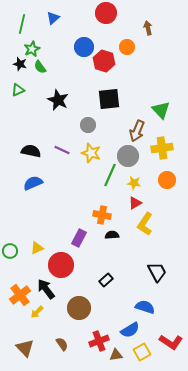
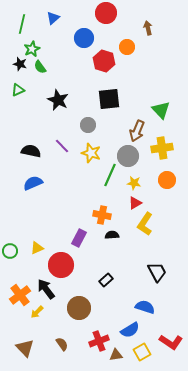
blue circle at (84, 47): moved 9 px up
purple line at (62, 150): moved 4 px up; rotated 21 degrees clockwise
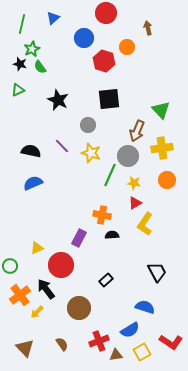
green circle at (10, 251): moved 15 px down
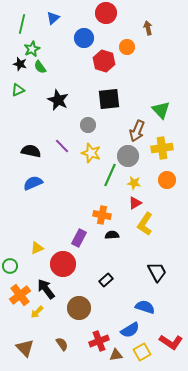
red circle at (61, 265): moved 2 px right, 1 px up
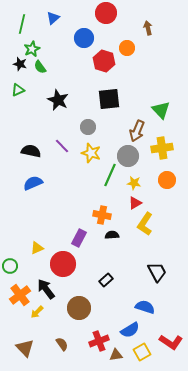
orange circle at (127, 47): moved 1 px down
gray circle at (88, 125): moved 2 px down
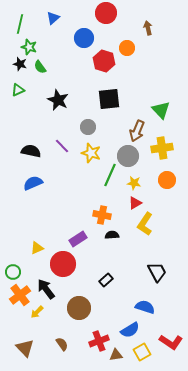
green line at (22, 24): moved 2 px left
green star at (32, 49): moved 3 px left, 2 px up; rotated 28 degrees counterclockwise
purple rectangle at (79, 238): moved 1 px left, 1 px down; rotated 30 degrees clockwise
green circle at (10, 266): moved 3 px right, 6 px down
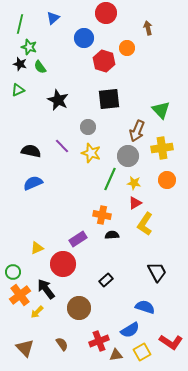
green line at (110, 175): moved 4 px down
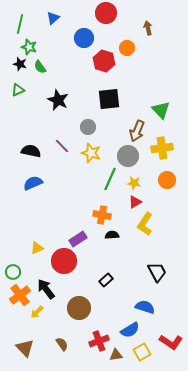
red triangle at (135, 203): moved 1 px up
red circle at (63, 264): moved 1 px right, 3 px up
